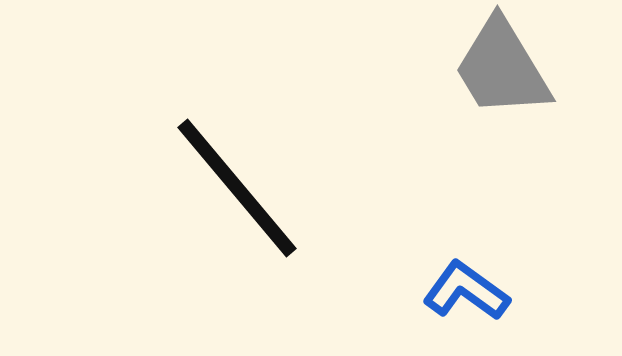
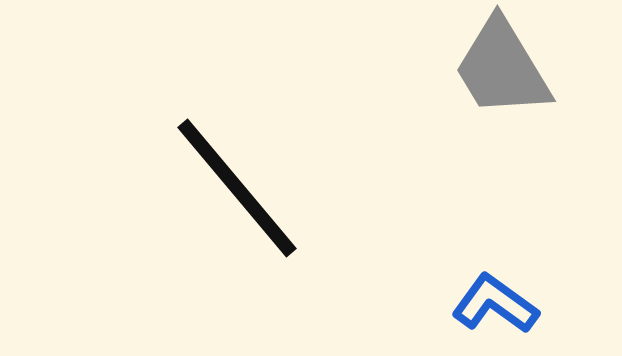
blue L-shape: moved 29 px right, 13 px down
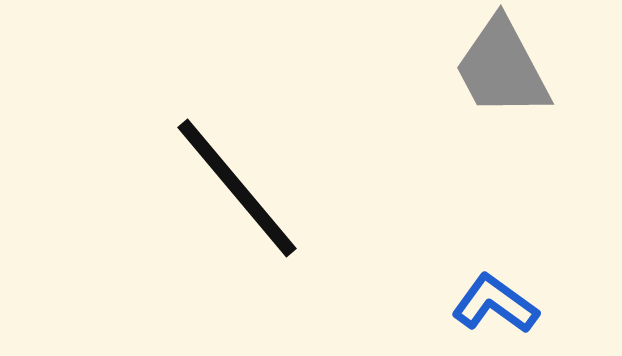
gray trapezoid: rotated 3 degrees clockwise
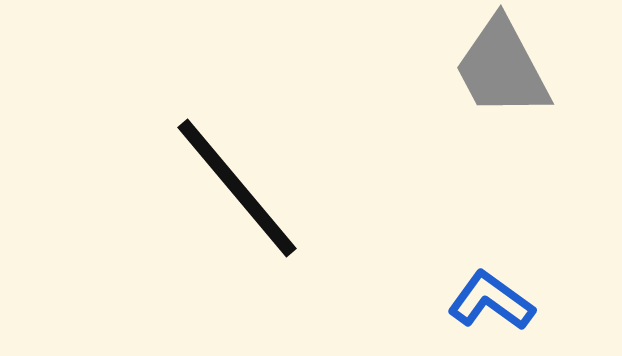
blue L-shape: moved 4 px left, 3 px up
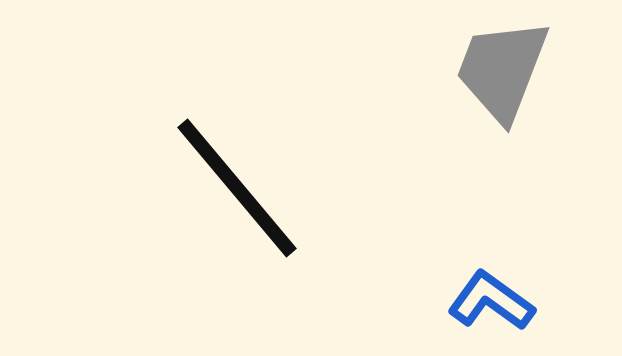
gray trapezoid: moved 2 px down; rotated 49 degrees clockwise
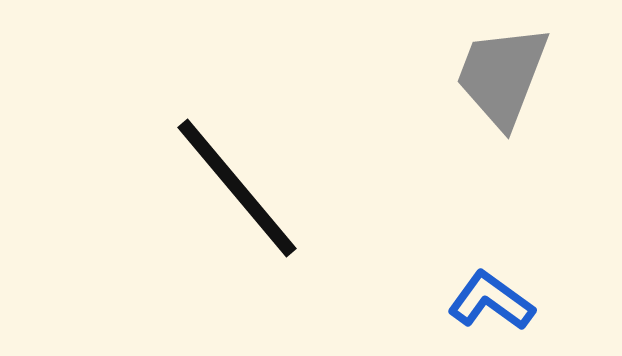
gray trapezoid: moved 6 px down
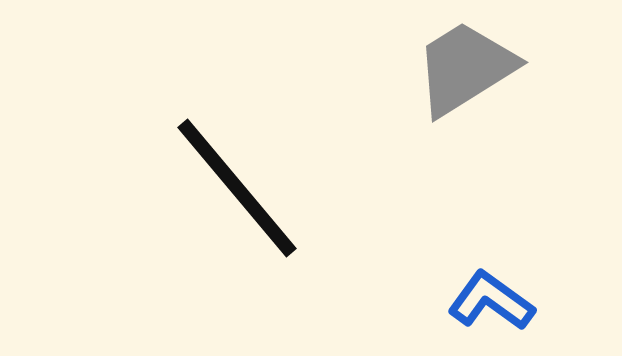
gray trapezoid: moved 37 px left, 8 px up; rotated 37 degrees clockwise
